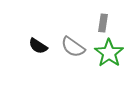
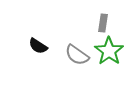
gray semicircle: moved 4 px right, 8 px down
green star: moved 2 px up
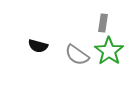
black semicircle: rotated 18 degrees counterclockwise
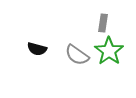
black semicircle: moved 1 px left, 3 px down
